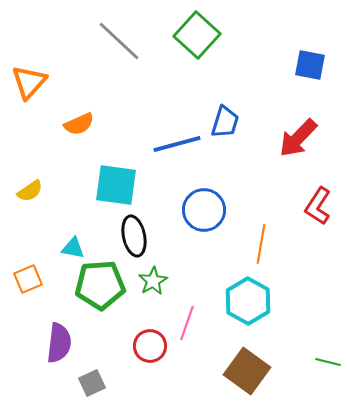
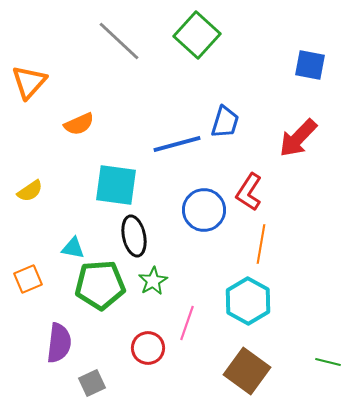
red L-shape: moved 69 px left, 14 px up
red circle: moved 2 px left, 2 px down
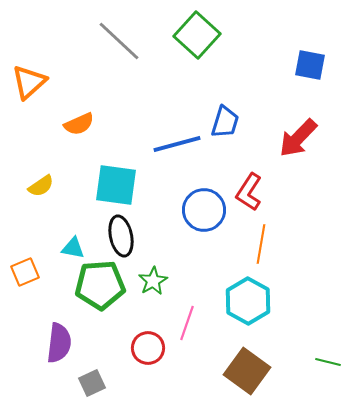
orange triangle: rotated 6 degrees clockwise
yellow semicircle: moved 11 px right, 5 px up
black ellipse: moved 13 px left
orange square: moved 3 px left, 7 px up
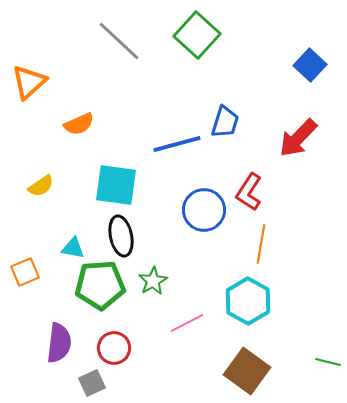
blue square: rotated 32 degrees clockwise
pink line: rotated 44 degrees clockwise
red circle: moved 34 px left
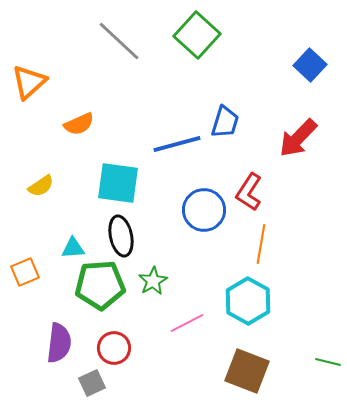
cyan square: moved 2 px right, 2 px up
cyan triangle: rotated 15 degrees counterclockwise
brown square: rotated 15 degrees counterclockwise
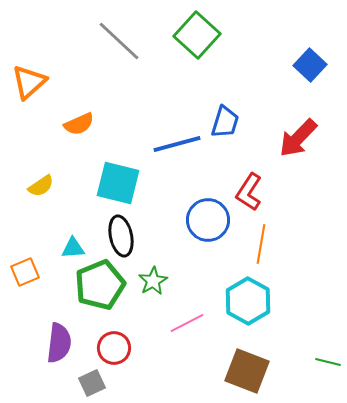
cyan square: rotated 6 degrees clockwise
blue circle: moved 4 px right, 10 px down
green pentagon: rotated 18 degrees counterclockwise
